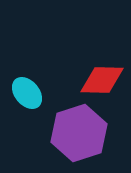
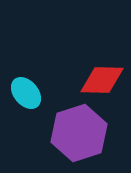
cyan ellipse: moved 1 px left
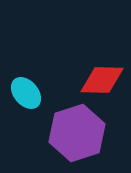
purple hexagon: moved 2 px left
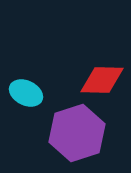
cyan ellipse: rotated 24 degrees counterclockwise
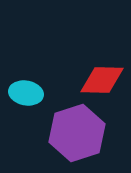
cyan ellipse: rotated 16 degrees counterclockwise
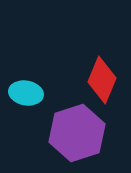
red diamond: rotated 69 degrees counterclockwise
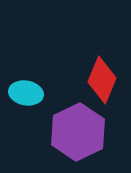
purple hexagon: moved 1 px right, 1 px up; rotated 8 degrees counterclockwise
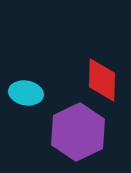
red diamond: rotated 21 degrees counterclockwise
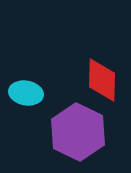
purple hexagon: rotated 8 degrees counterclockwise
